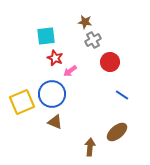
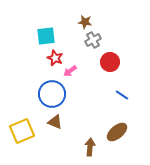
yellow square: moved 29 px down
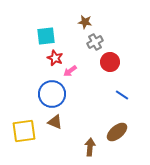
gray cross: moved 2 px right, 2 px down
yellow square: moved 2 px right; rotated 15 degrees clockwise
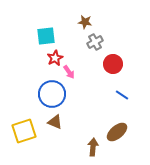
red star: rotated 21 degrees clockwise
red circle: moved 3 px right, 2 px down
pink arrow: moved 1 px left, 1 px down; rotated 88 degrees counterclockwise
yellow square: rotated 10 degrees counterclockwise
brown arrow: moved 3 px right
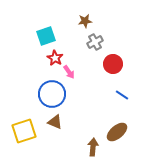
brown star: moved 1 px up; rotated 16 degrees counterclockwise
cyan square: rotated 12 degrees counterclockwise
red star: rotated 14 degrees counterclockwise
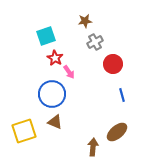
blue line: rotated 40 degrees clockwise
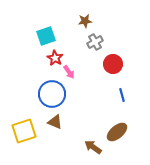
brown arrow: rotated 60 degrees counterclockwise
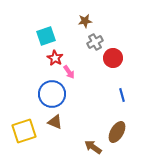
red circle: moved 6 px up
brown ellipse: rotated 20 degrees counterclockwise
